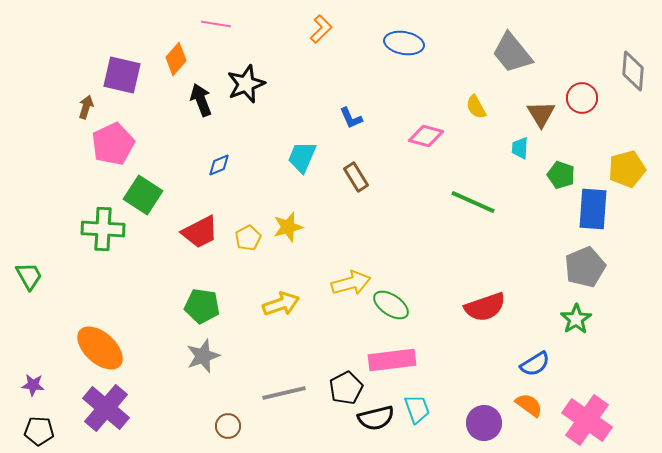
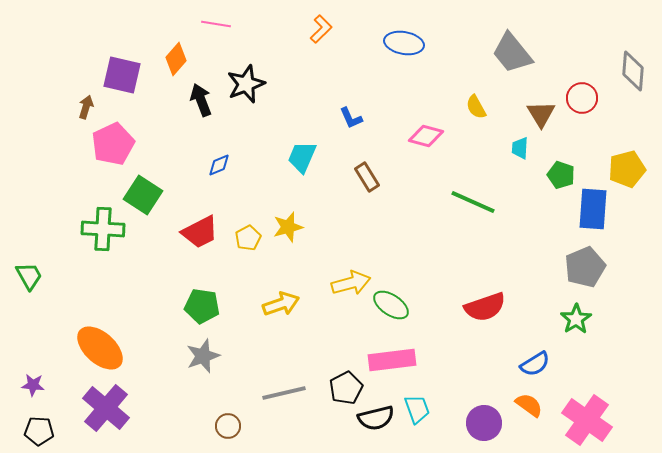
brown rectangle at (356, 177): moved 11 px right
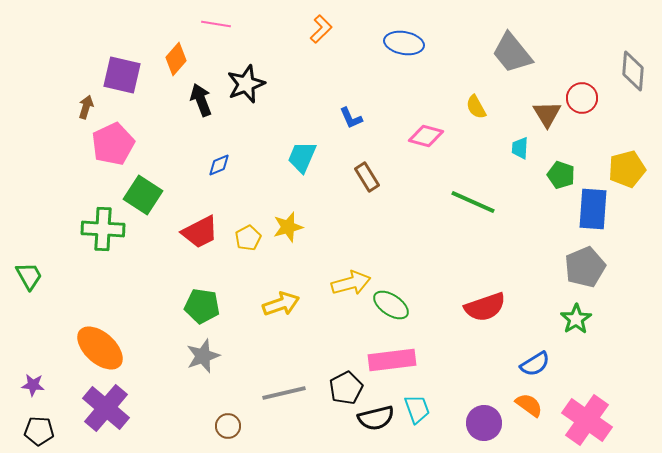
brown triangle at (541, 114): moved 6 px right
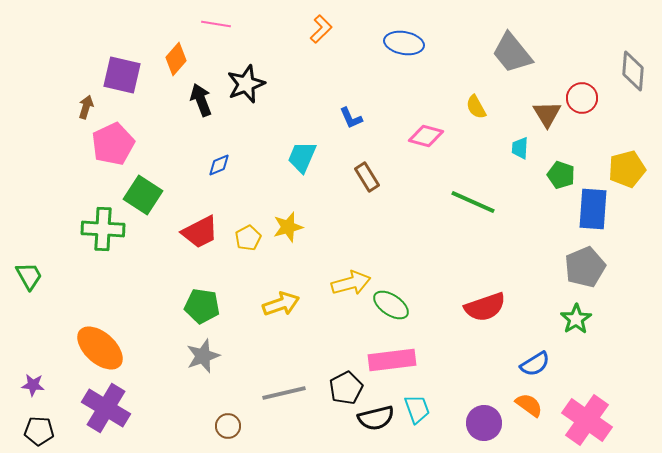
purple cross at (106, 408): rotated 9 degrees counterclockwise
